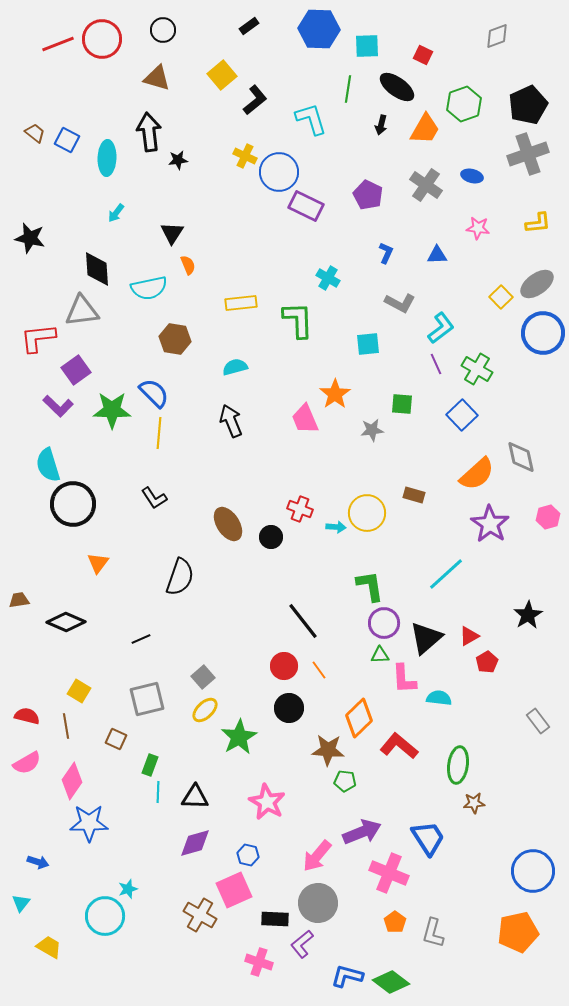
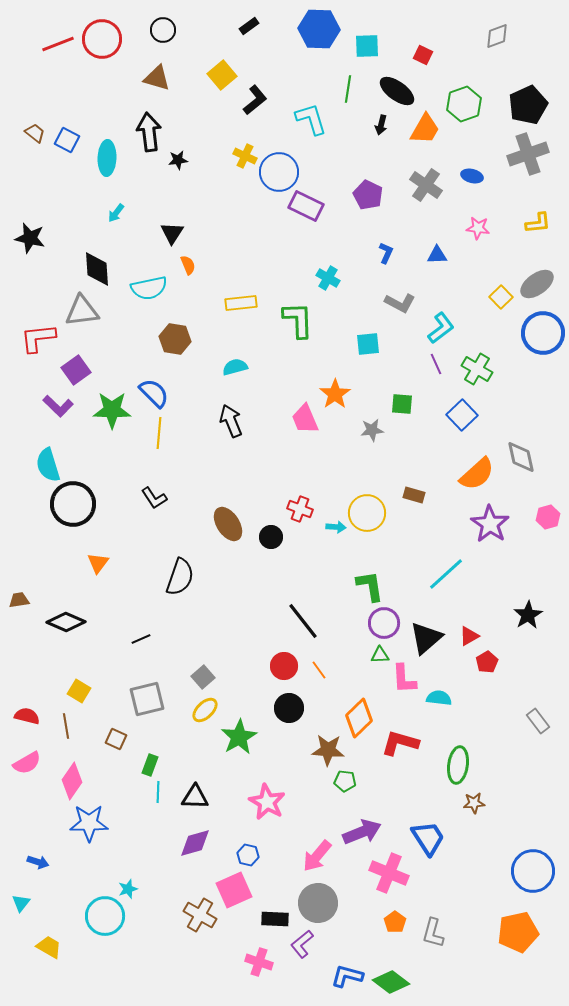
black ellipse at (397, 87): moved 4 px down
red L-shape at (399, 746): moved 1 px right, 3 px up; rotated 24 degrees counterclockwise
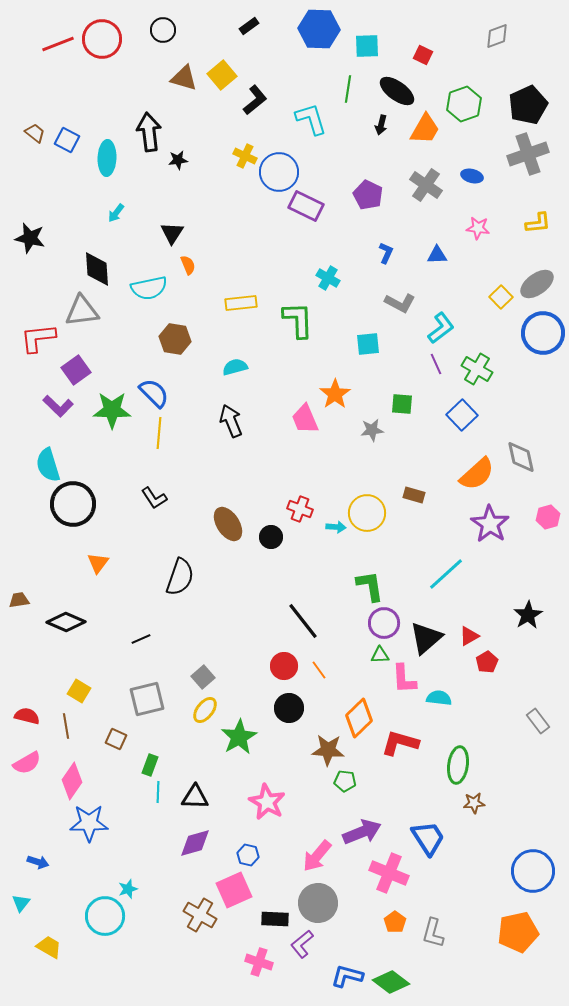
brown triangle at (157, 78): moved 27 px right
yellow ellipse at (205, 710): rotated 8 degrees counterclockwise
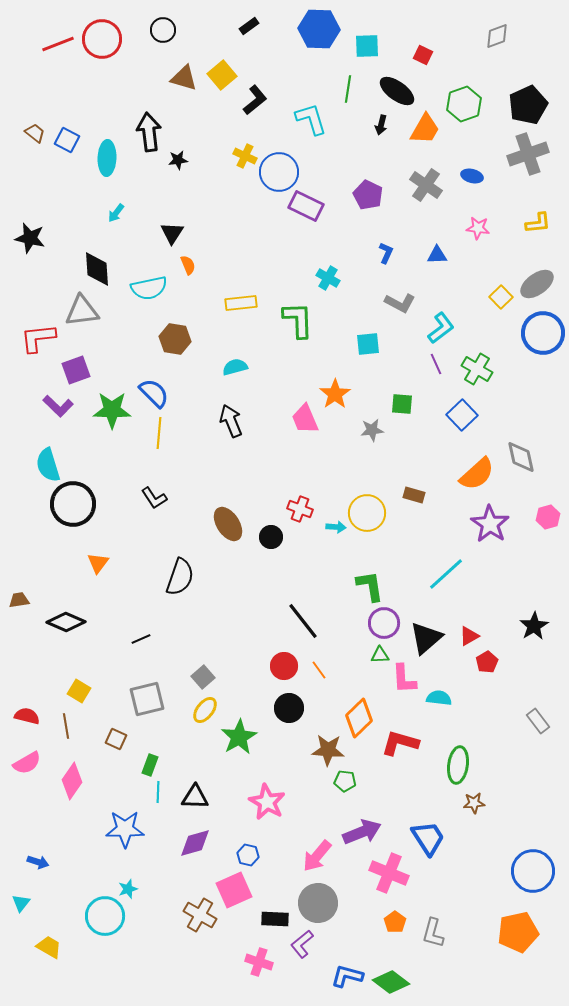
purple square at (76, 370): rotated 16 degrees clockwise
black star at (528, 615): moved 6 px right, 11 px down
blue star at (89, 823): moved 36 px right, 6 px down
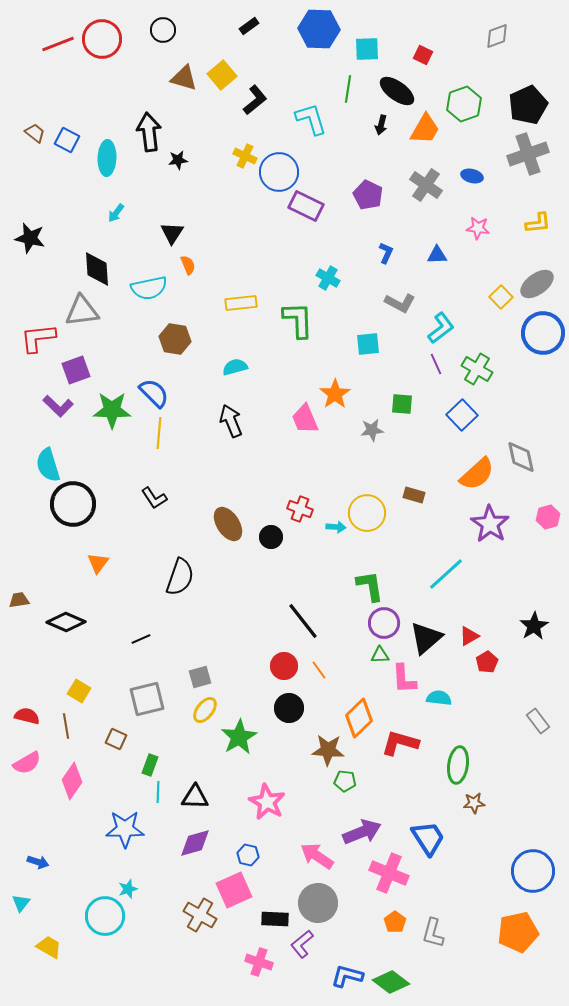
cyan square at (367, 46): moved 3 px down
gray square at (203, 677): moved 3 px left; rotated 25 degrees clockwise
pink arrow at (317, 856): rotated 84 degrees clockwise
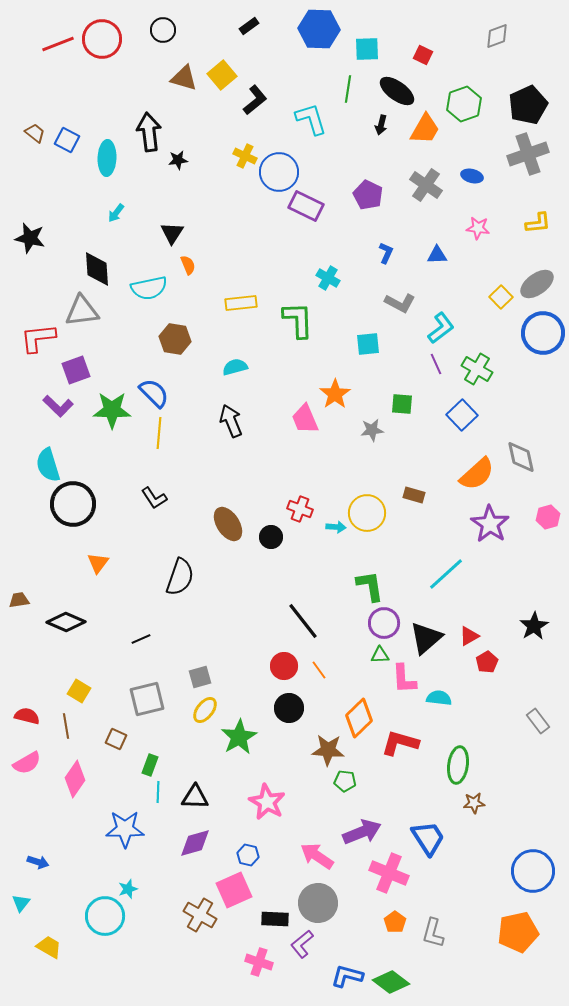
pink diamond at (72, 781): moved 3 px right, 2 px up
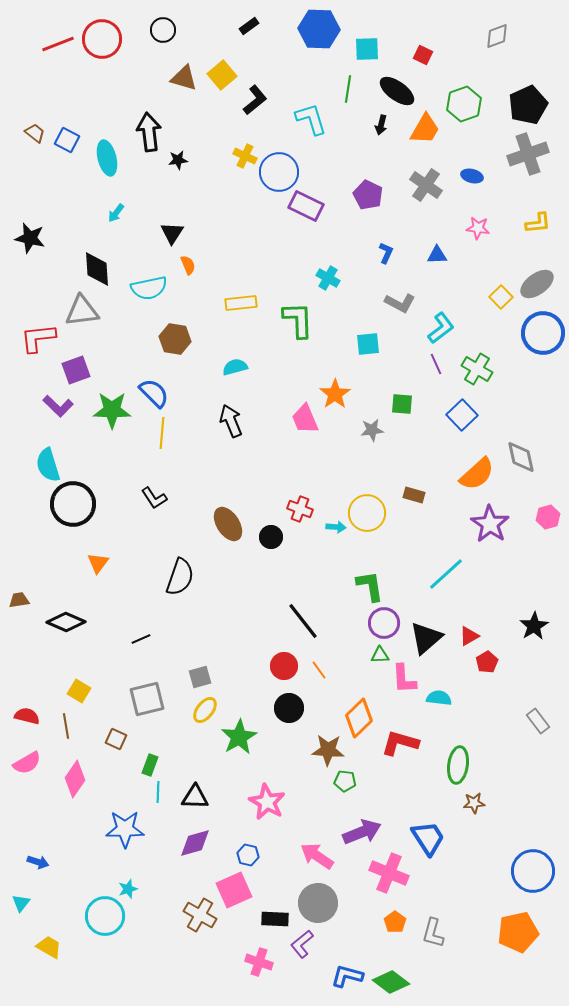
cyan ellipse at (107, 158): rotated 16 degrees counterclockwise
yellow line at (159, 433): moved 3 px right
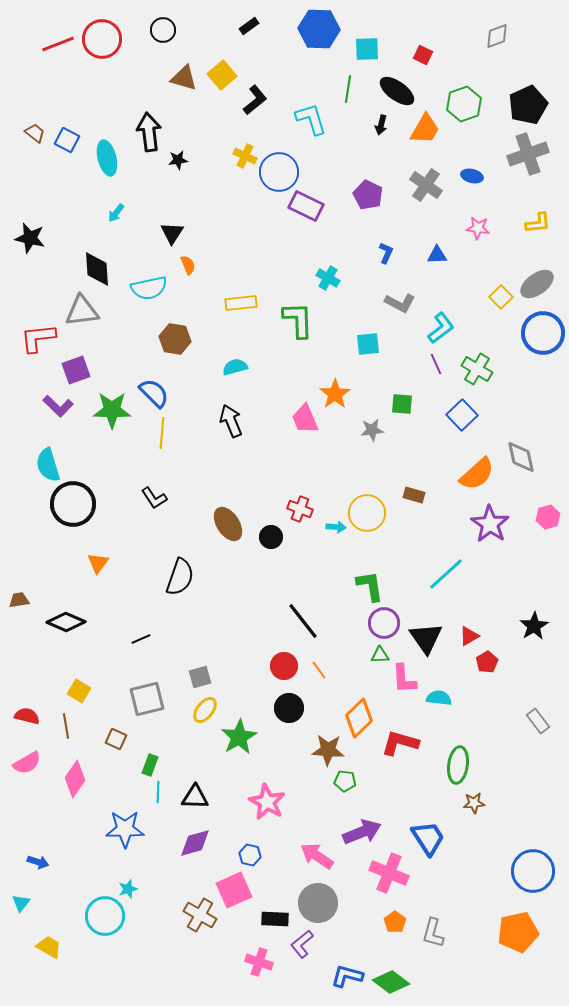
black triangle at (426, 638): rotated 24 degrees counterclockwise
blue hexagon at (248, 855): moved 2 px right
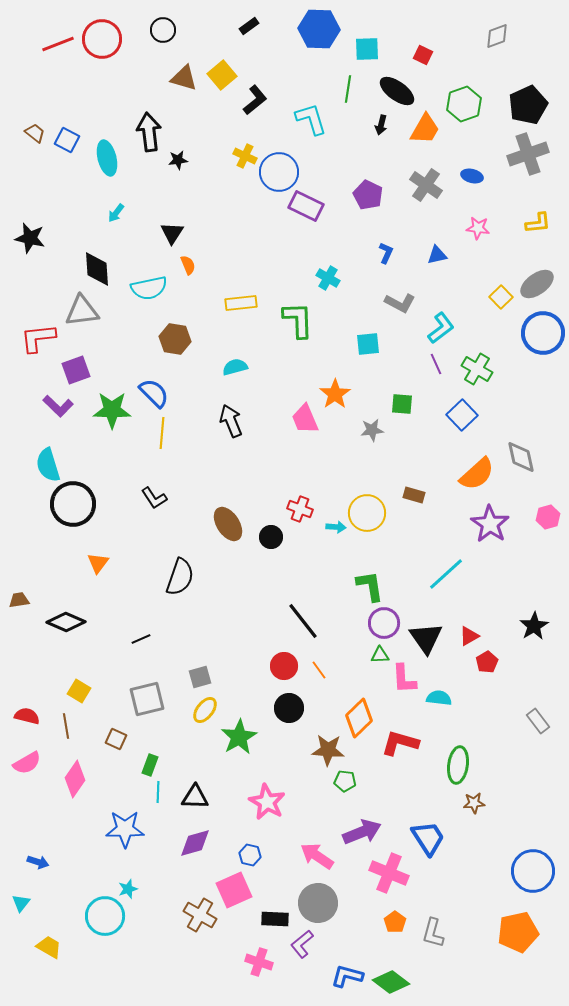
blue triangle at (437, 255): rotated 10 degrees counterclockwise
